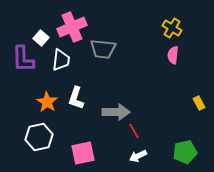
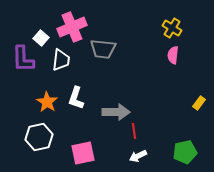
yellow rectangle: rotated 64 degrees clockwise
red line: rotated 21 degrees clockwise
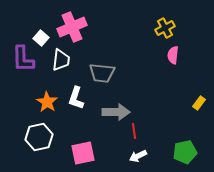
yellow cross: moved 7 px left; rotated 30 degrees clockwise
gray trapezoid: moved 1 px left, 24 px down
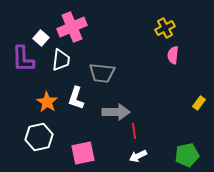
green pentagon: moved 2 px right, 3 px down
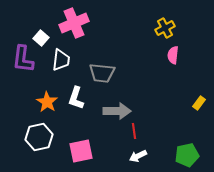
pink cross: moved 2 px right, 4 px up
purple L-shape: rotated 8 degrees clockwise
gray arrow: moved 1 px right, 1 px up
pink square: moved 2 px left, 2 px up
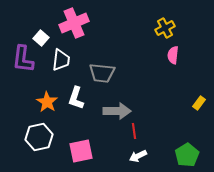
green pentagon: rotated 20 degrees counterclockwise
